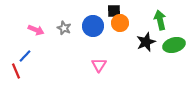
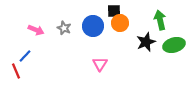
pink triangle: moved 1 px right, 1 px up
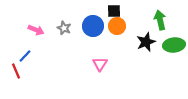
orange circle: moved 3 px left, 3 px down
green ellipse: rotated 10 degrees clockwise
